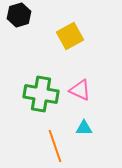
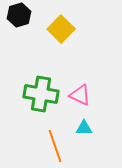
yellow square: moved 9 px left, 7 px up; rotated 16 degrees counterclockwise
pink triangle: moved 5 px down
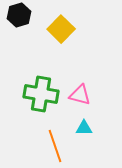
pink triangle: rotated 10 degrees counterclockwise
